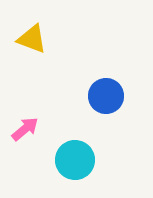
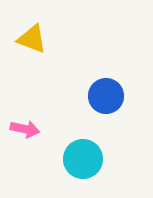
pink arrow: rotated 52 degrees clockwise
cyan circle: moved 8 px right, 1 px up
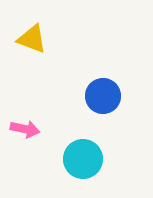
blue circle: moved 3 px left
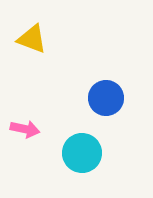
blue circle: moved 3 px right, 2 px down
cyan circle: moved 1 px left, 6 px up
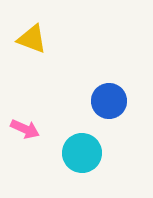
blue circle: moved 3 px right, 3 px down
pink arrow: rotated 12 degrees clockwise
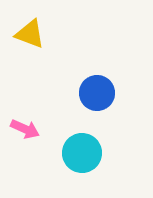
yellow triangle: moved 2 px left, 5 px up
blue circle: moved 12 px left, 8 px up
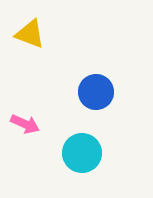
blue circle: moved 1 px left, 1 px up
pink arrow: moved 5 px up
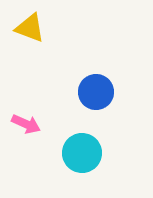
yellow triangle: moved 6 px up
pink arrow: moved 1 px right
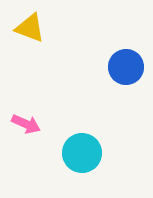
blue circle: moved 30 px right, 25 px up
